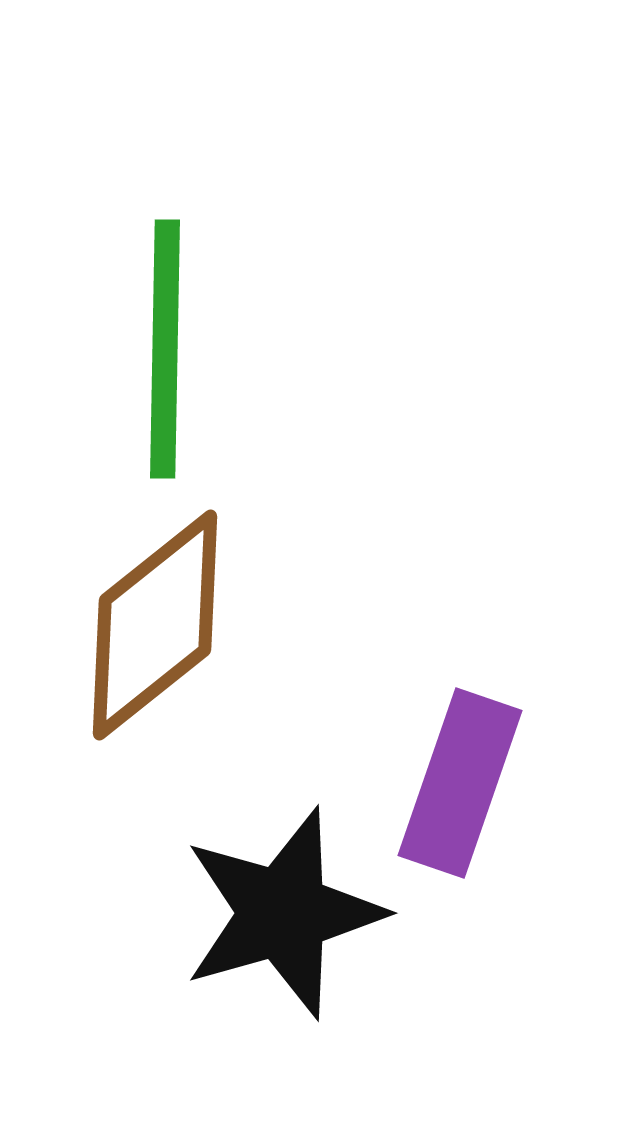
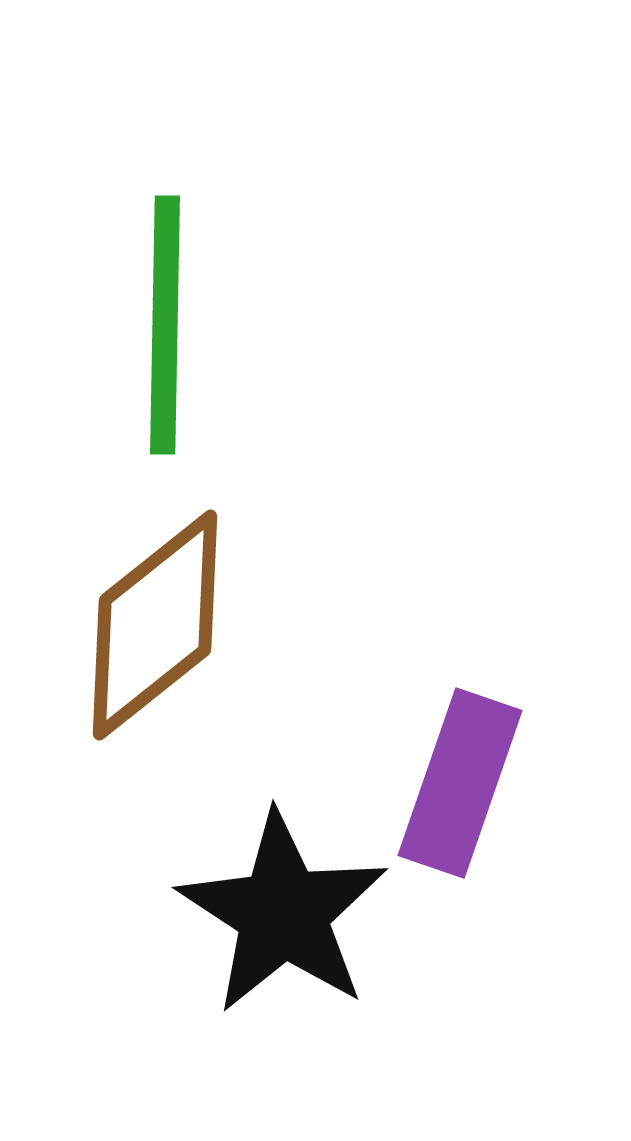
green line: moved 24 px up
black star: rotated 23 degrees counterclockwise
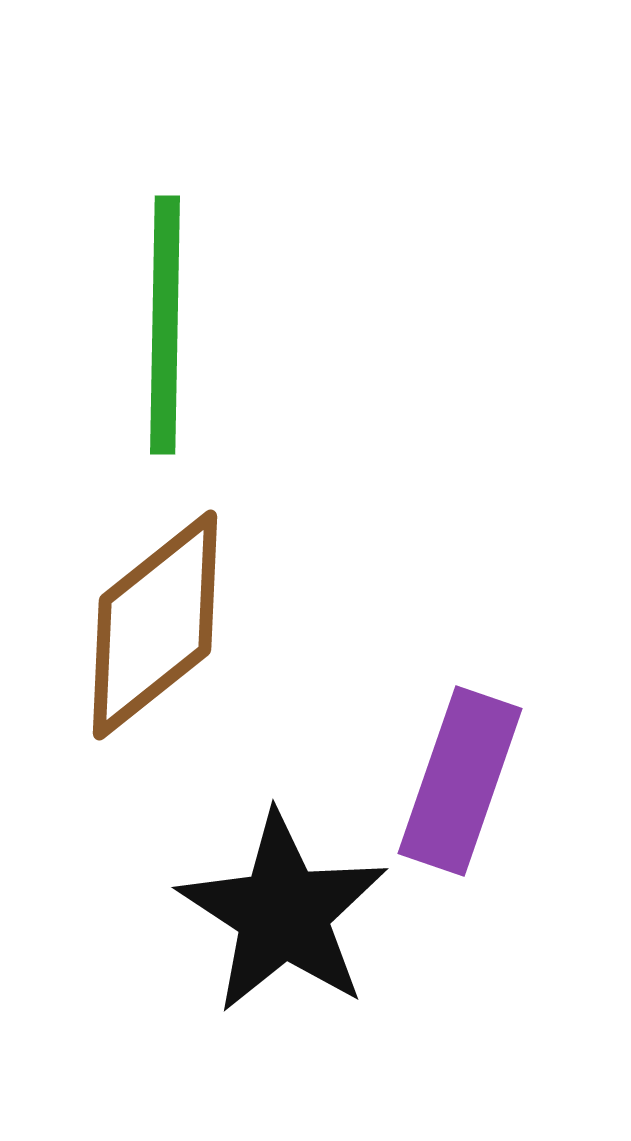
purple rectangle: moved 2 px up
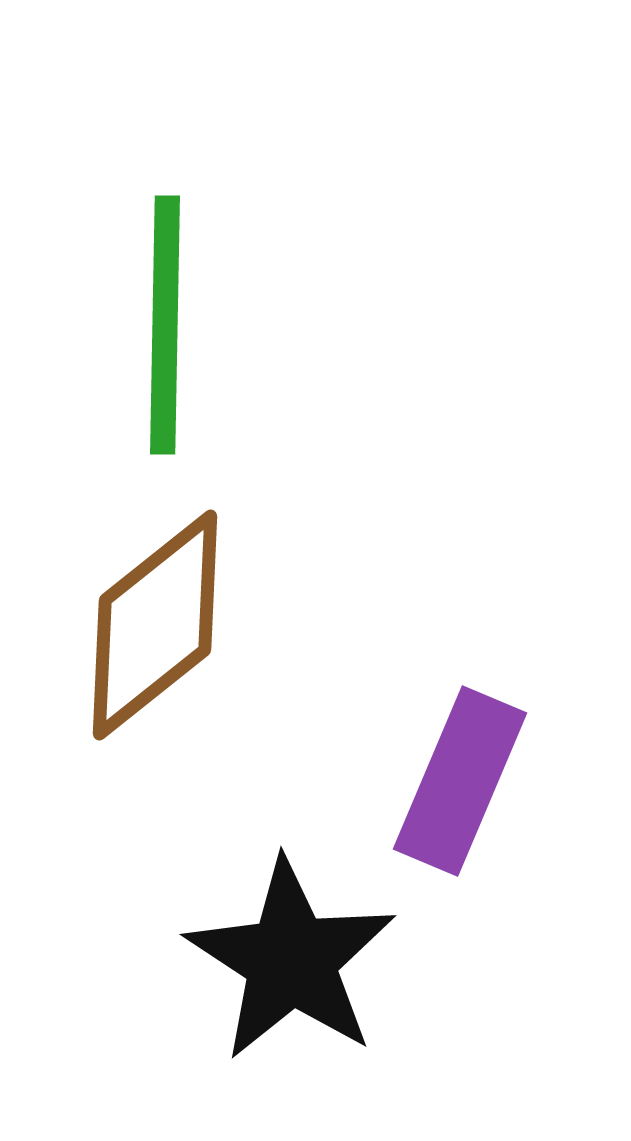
purple rectangle: rotated 4 degrees clockwise
black star: moved 8 px right, 47 px down
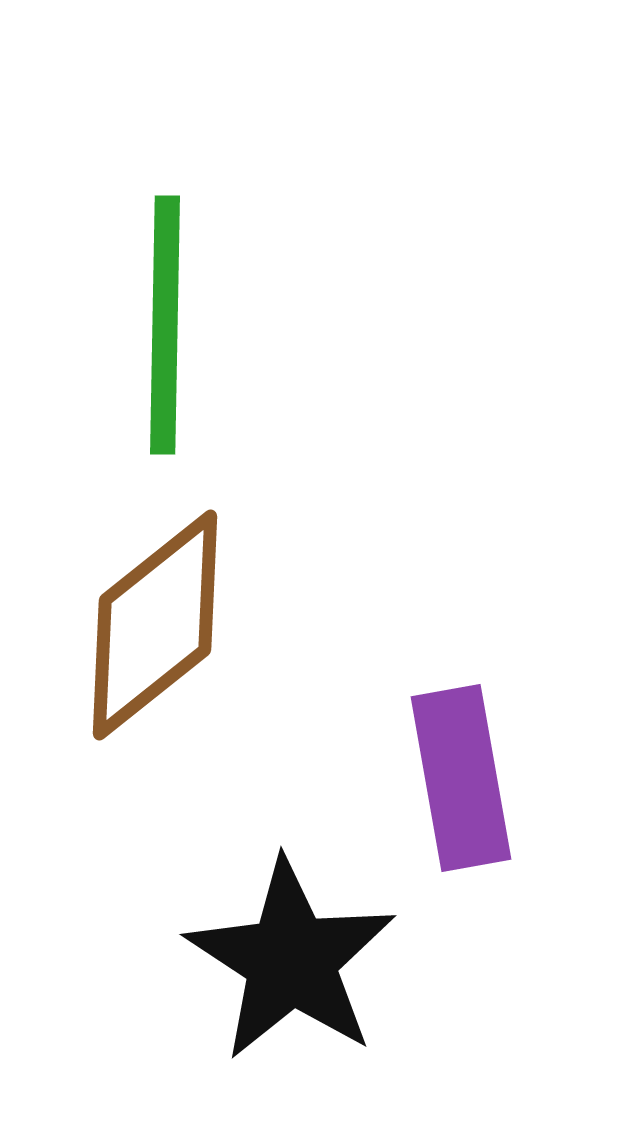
purple rectangle: moved 1 px right, 3 px up; rotated 33 degrees counterclockwise
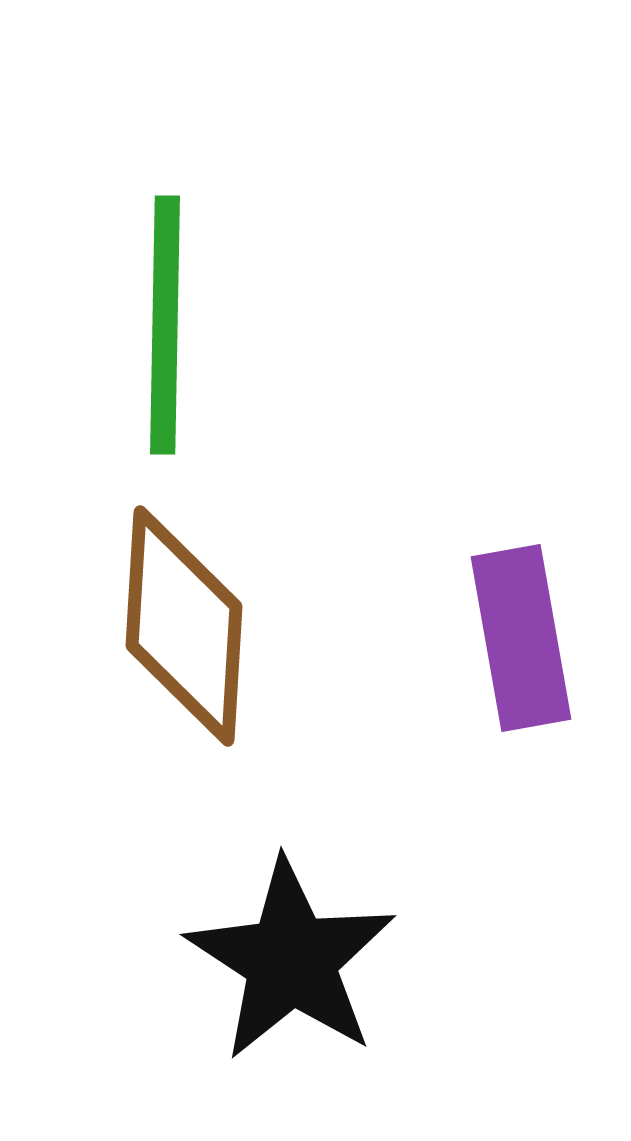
brown diamond: moved 29 px right, 1 px down; rotated 48 degrees counterclockwise
purple rectangle: moved 60 px right, 140 px up
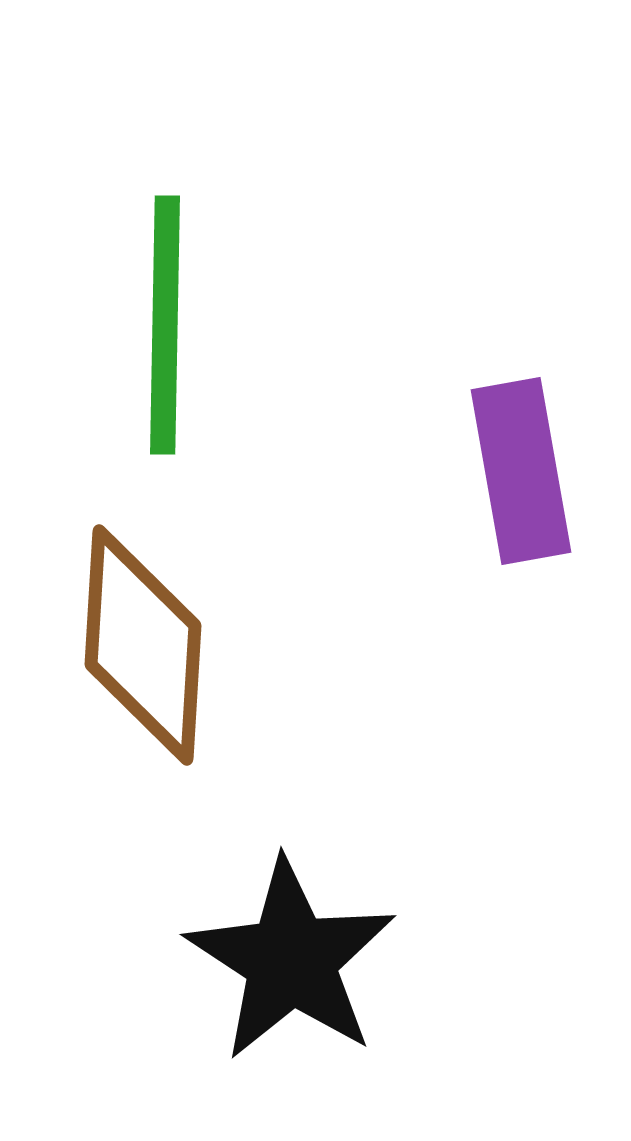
brown diamond: moved 41 px left, 19 px down
purple rectangle: moved 167 px up
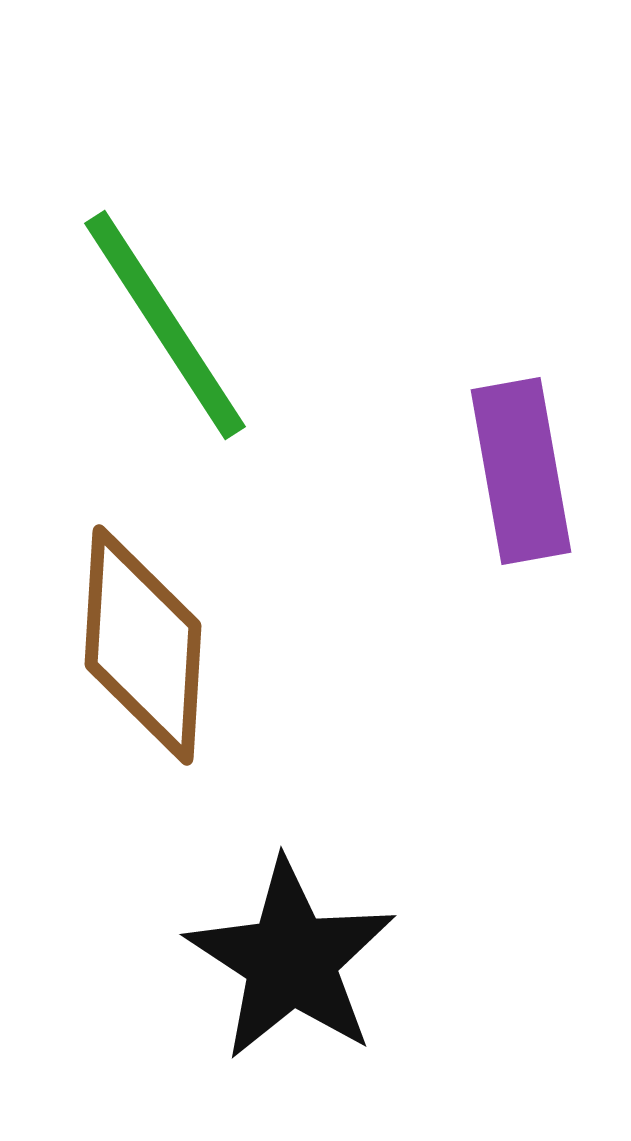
green line: rotated 34 degrees counterclockwise
